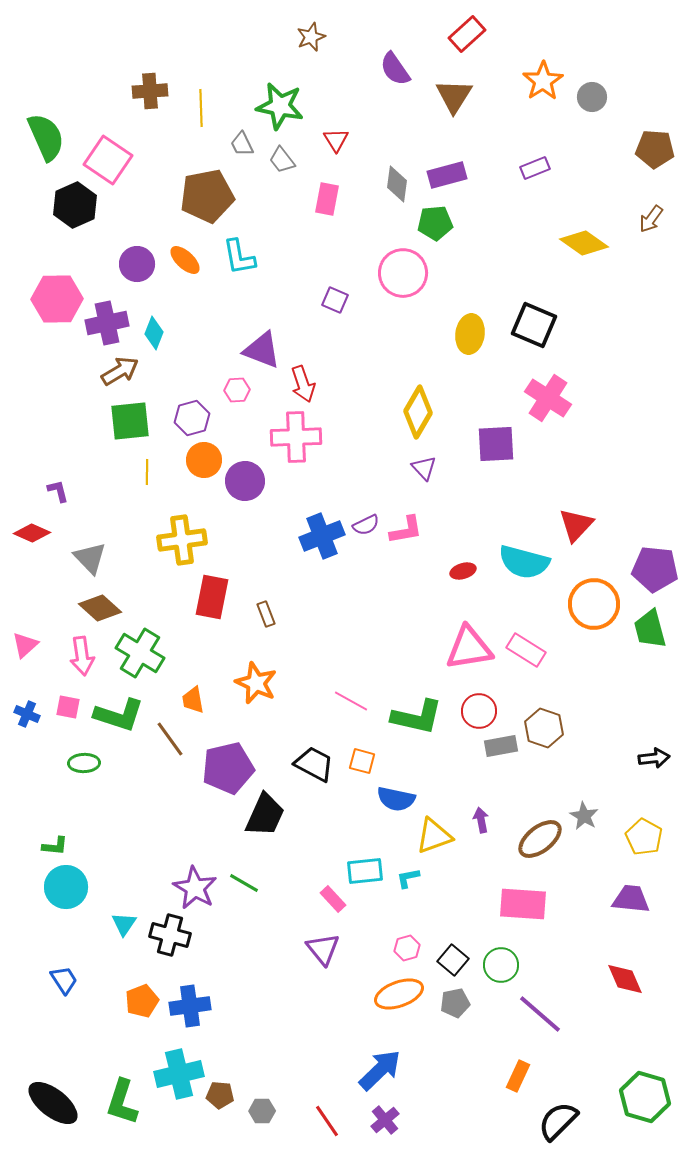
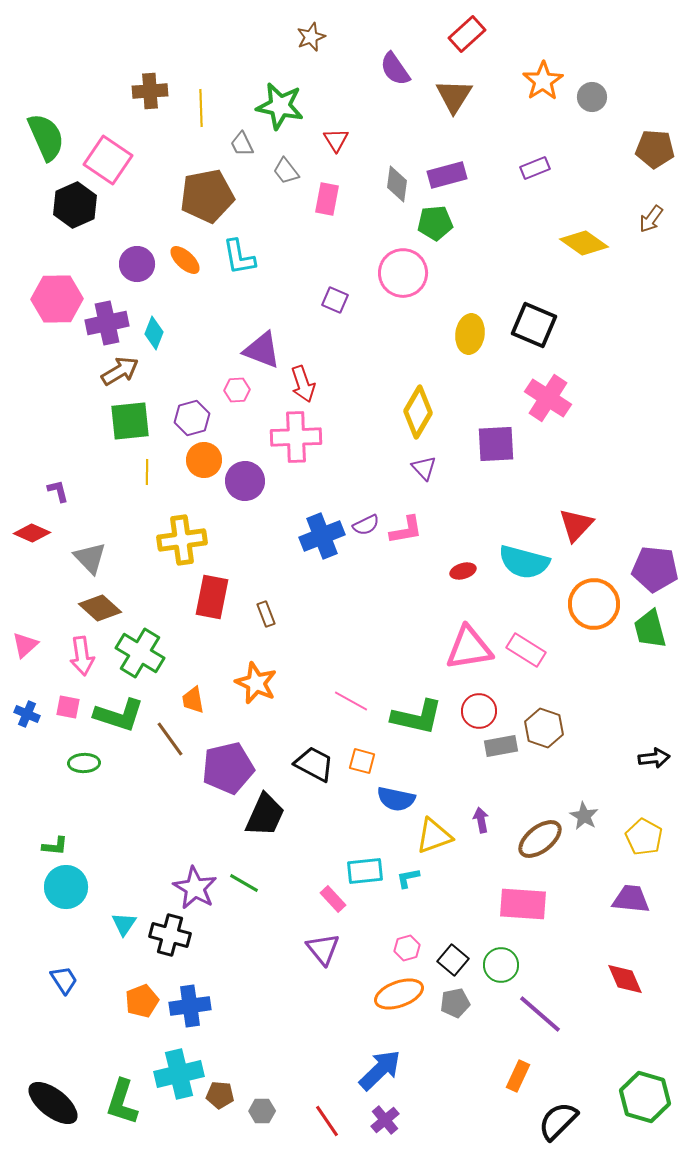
gray trapezoid at (282, 160): moved 4 px right, 11 px down
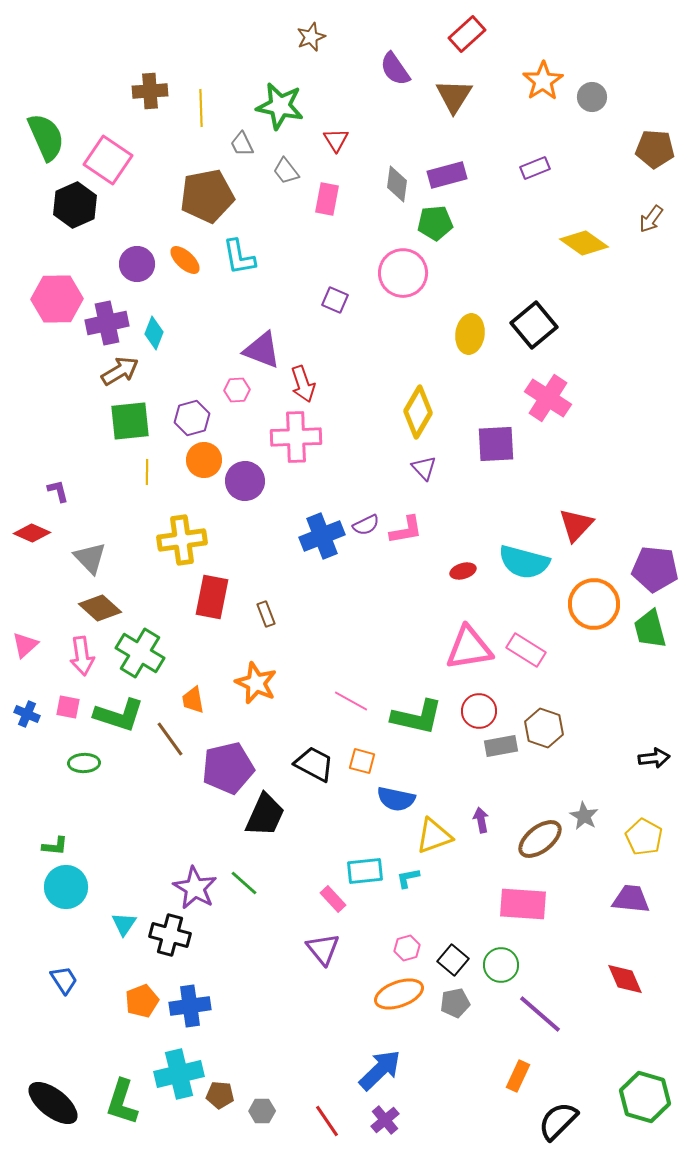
black square at (534, 325): rotated 27 degrees clockwise
green line at (244, 883): rotated 12 degrees clockwise
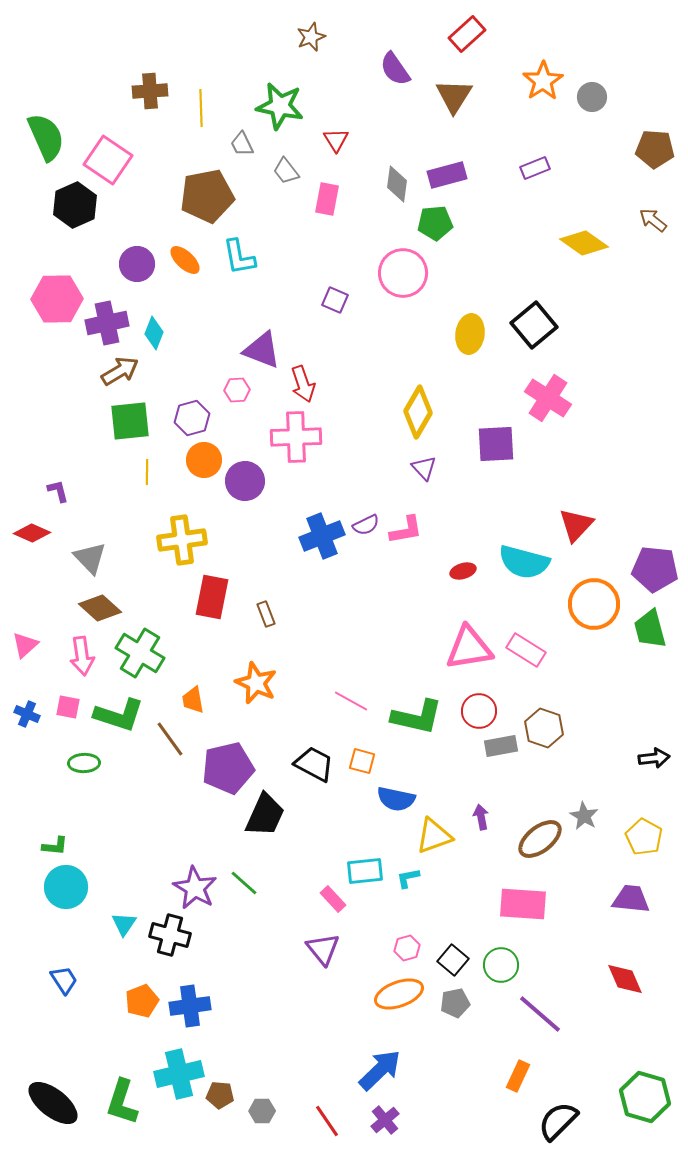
brown arrow at (651, 219): moved 2 px right, 1 px down; rotated 92 degrees clockwise
purple arrow at (481, 820): moved 3 px up
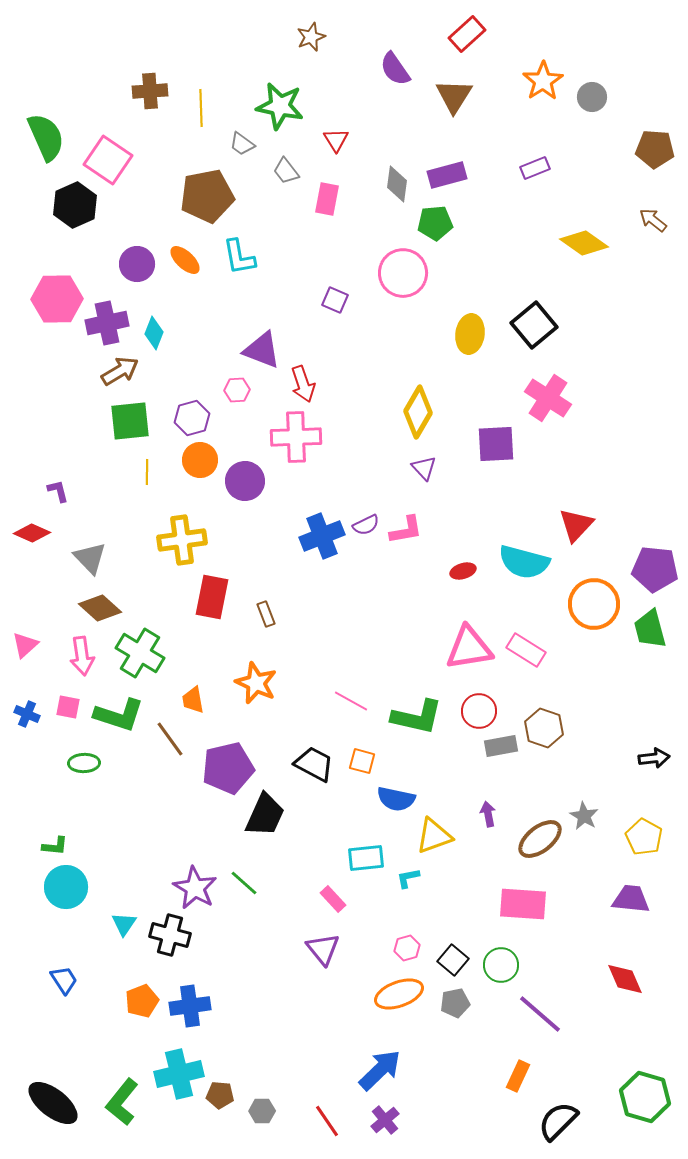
gray trapezoid at (242, 144): rotated 28 degrees counterclockwise
orange circle at (204, 460): moved 4 px left
purple arrow at (481, 817): moved 7 px right, 3 px up
cyan rectangle at (365, 871): moved 1 px right, 13 px up
green L-shape at (122, 1102): rotated 21 degrees clockwise
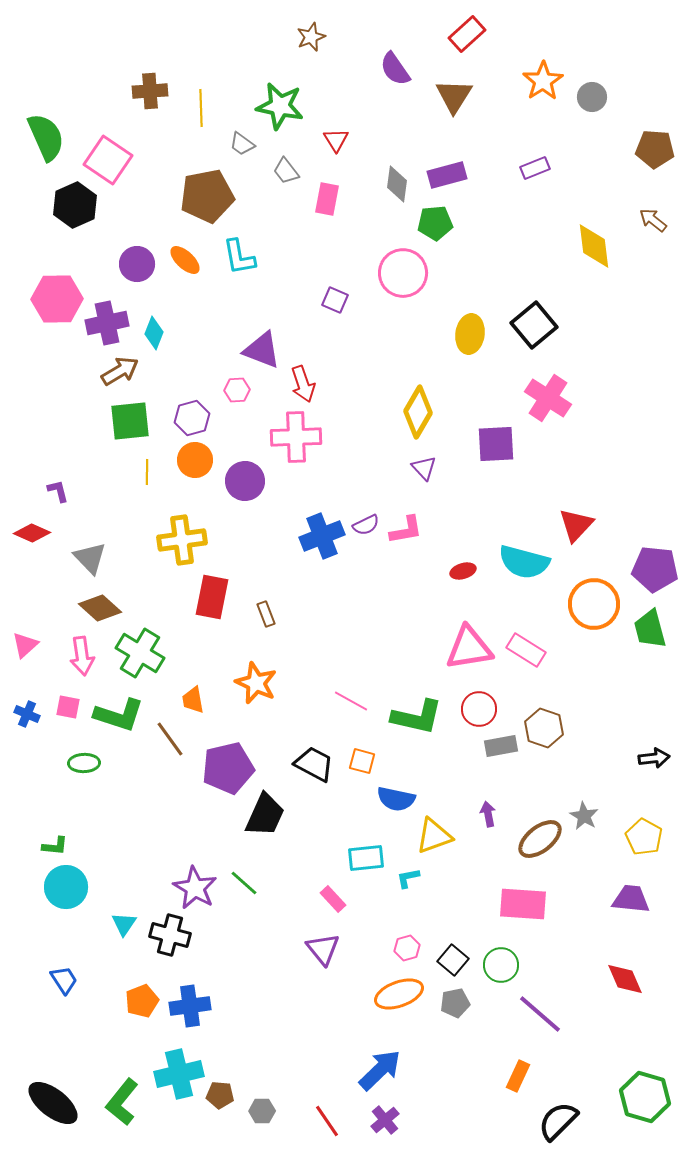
yellow diamond at (584, 243): moved 10 px right, 3 px down; rotated 48 degrees clockwise
orange circle at (200, 460): moved 5 px left
red circle at (479, 711): moved 2 px up
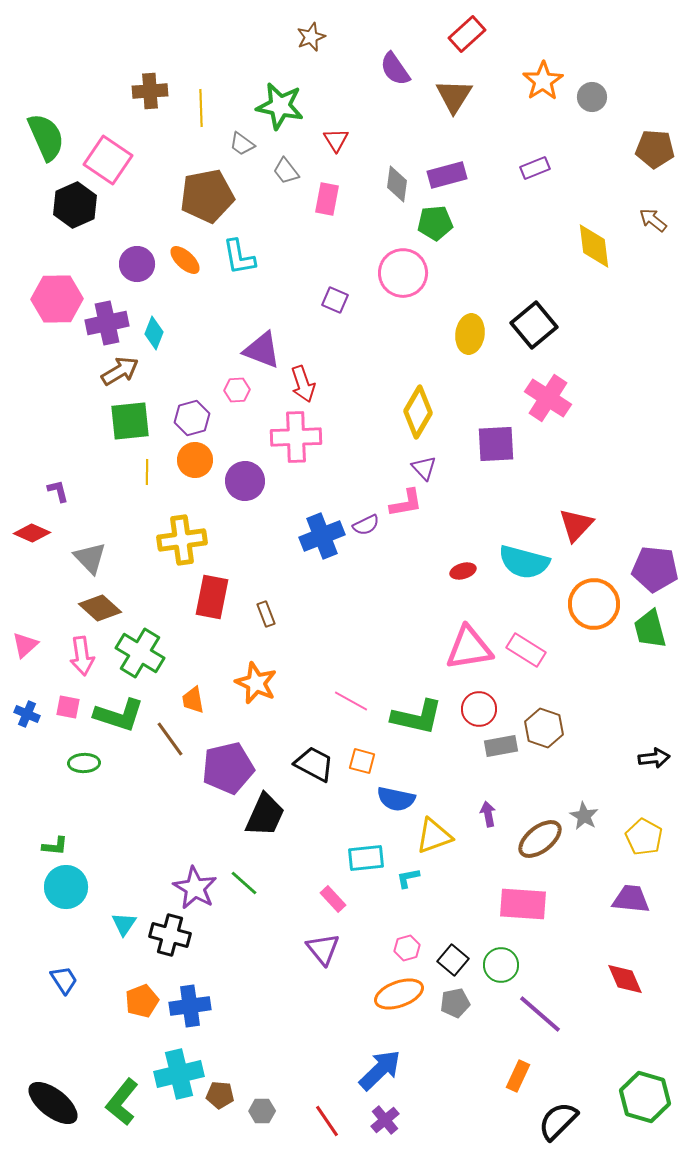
pink L-shape at (406, 530): moved 27 px up
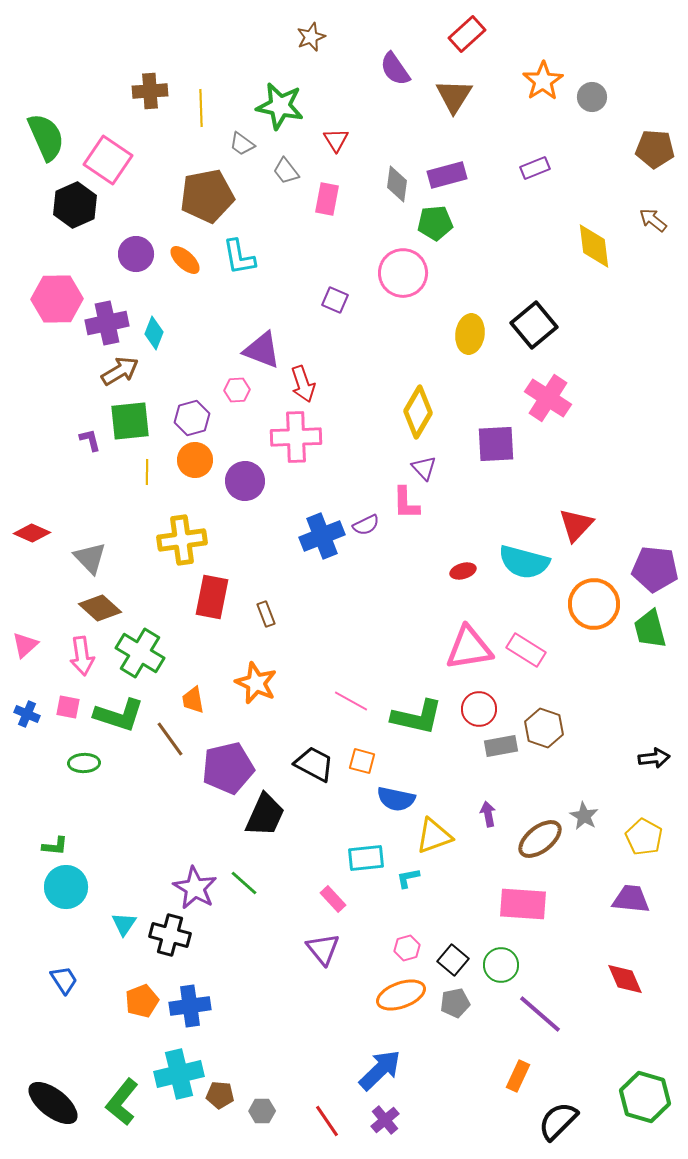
purple circle at (137, 264): moved 1 px left, 10 px up
purple L-shape at (58, 491): moved 32 px right, 51 px up
pink L-shape at (406, 503): rotated 99 degrees clockwise
orange ellipse at (399, 994): moved 2 px right, 1 px down
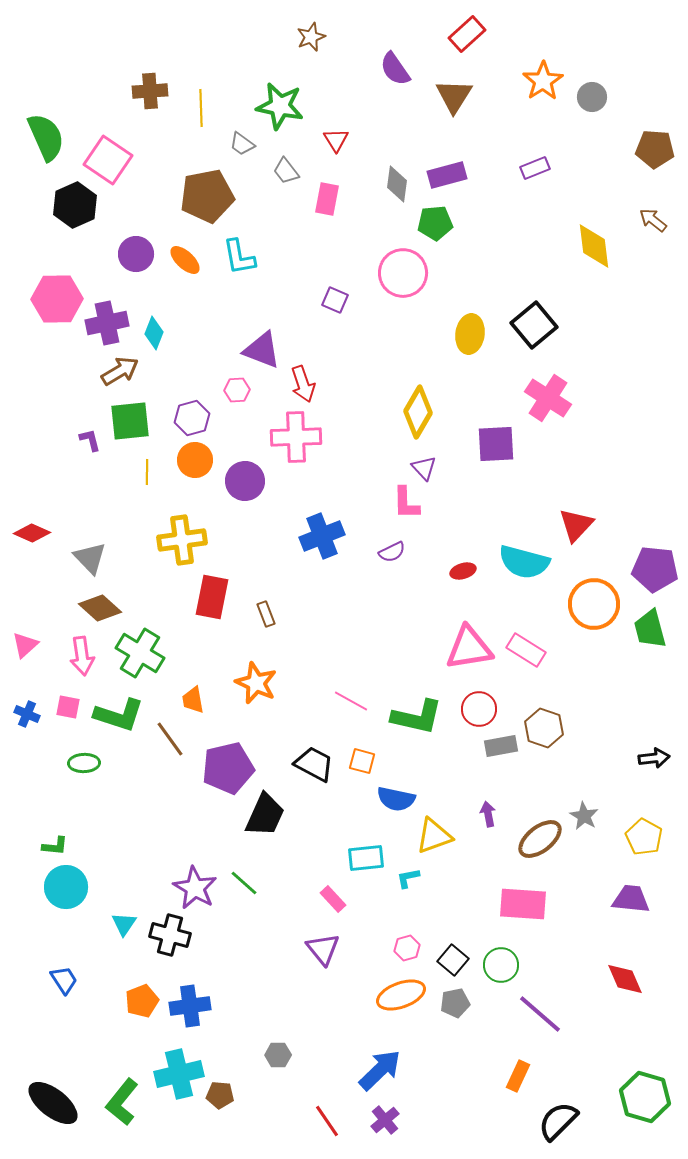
purple semicircle at (366, 525): moved 26 px right, 27 px down
gray hexagon at (262, 1111): moved 16 px right, 56 px up
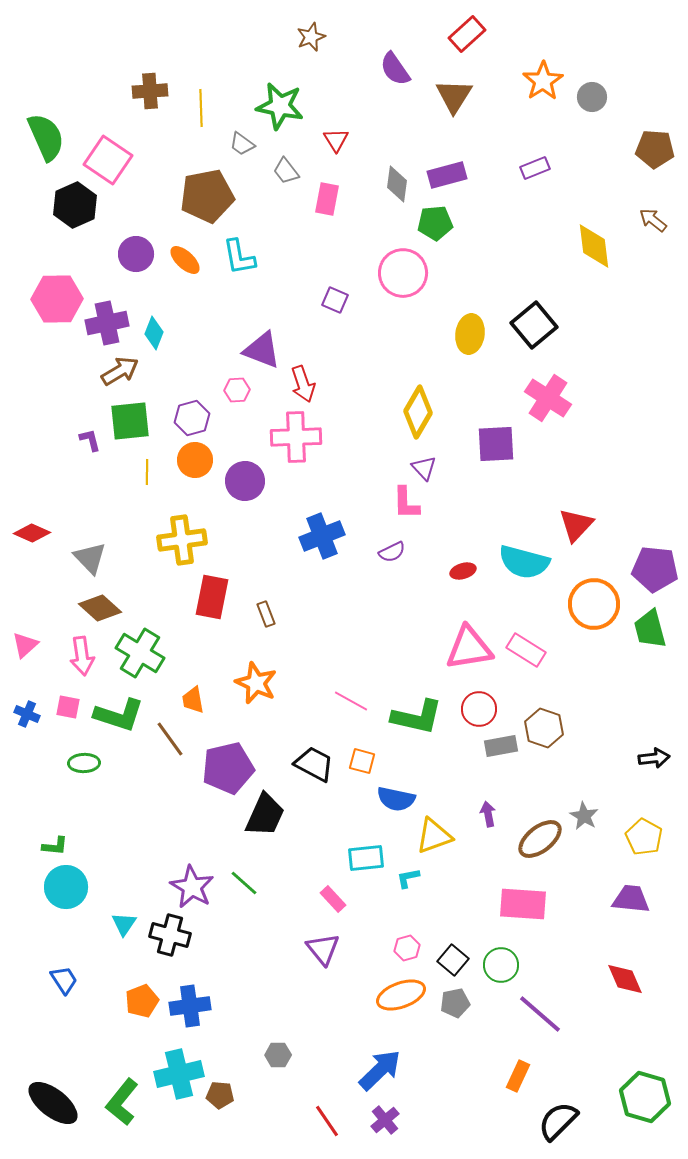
purple star at (195, 888): moved 3 px left, 1 px up
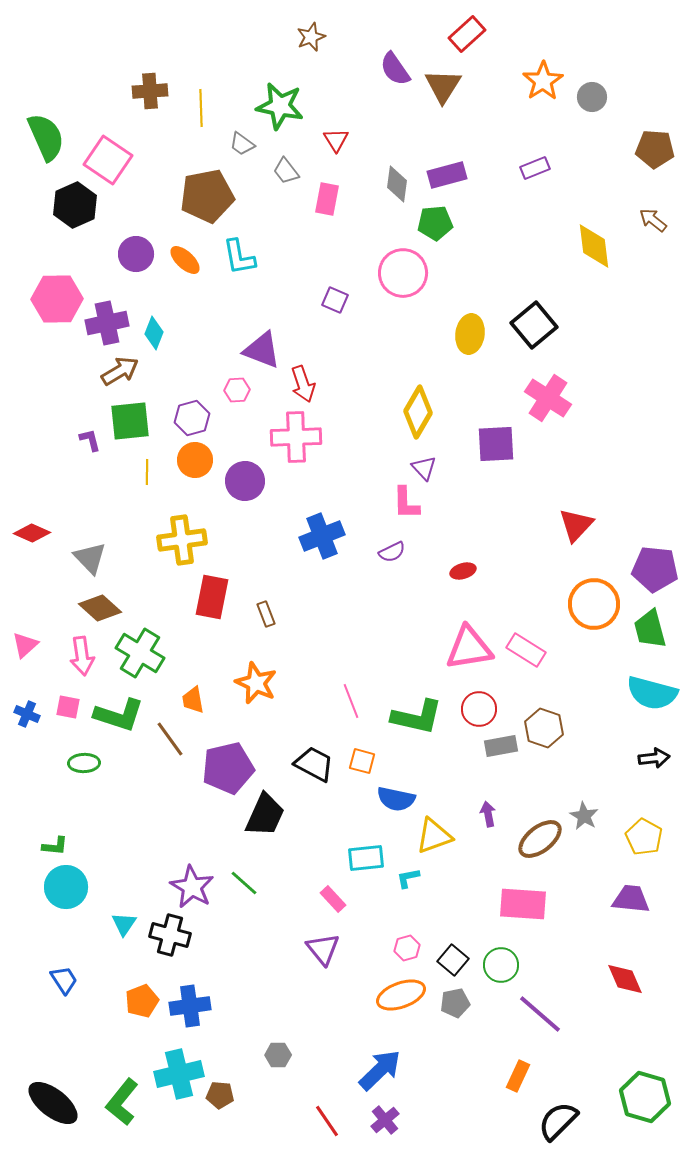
brown triangle at (454, 96): moved 11 px left, 10 px up
cyan semicircle at (524, 562): moved 128 px right, 131 px down
pink line at (351, 701): rotated 40 degrees clockwise
